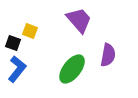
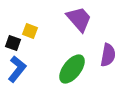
purple trapezoid: moved 1 px up
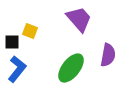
black square: moved 1 px left, 1 px up; rotated 21 degrees counterclockwise
green ellipse: moved 1 px left, 1 px up
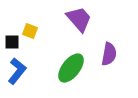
purple semicircle: moved 1 px right, 1 px up
blue L-shape: moved 2 px down
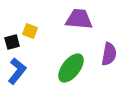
purple trapezoid: rotated 44 degrees counterclockwise
black square: rotated 14 degrees counterclockwise
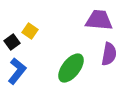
purple trapezoid: moved 20 px right, 1 px down
yellow square: rotated 14 degrees clockwise
black square: rotated 21 degrees counterclockwise
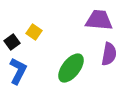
yellow square: moved 4 px right, 1 px down
blue L-shape: moved 1 px right; rotated 12 degrees counterclockwise
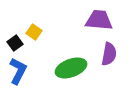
black square: moved 3 px right, 1 px down
green ellipse: rotated 32 degrees clockwise
